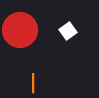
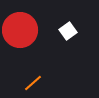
orange line: rotated 48 degrees clockwise
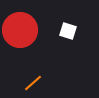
white square: rotated 36 degrees counterclockwise
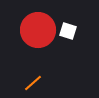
red circle: moved 18 px right
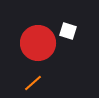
red circle: moved 13 px down
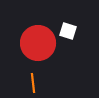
orange line: rotated 54 degrees counterclockwise
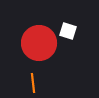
red circle: moved 1 px right
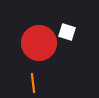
white square: moved 1 px left, 1 px down
